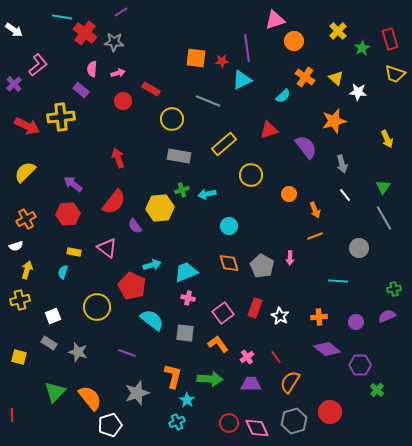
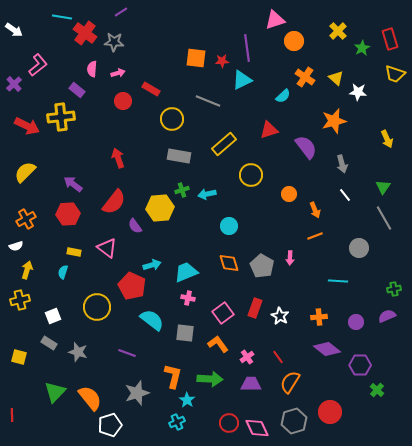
purple rectangle at (81, 90): moved 4 px left
red line at (276, 357): moved 2 px right
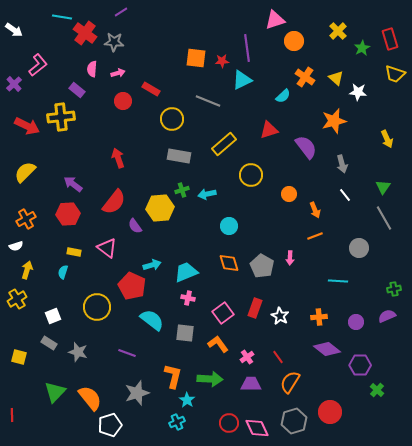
yellow cross at (20, 300): moved 3 px left, 1 px up; rotated 18 degrees counterclockwise
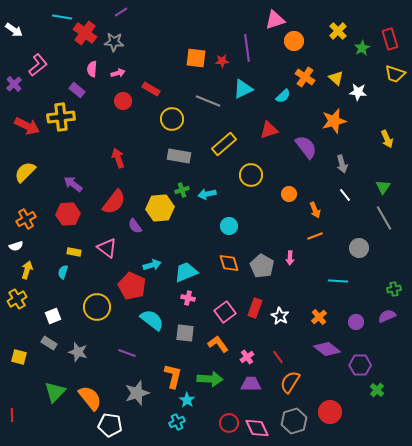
cyan triangle at (242, 80): moved 1 px right, 9 px down
pink square at (223, 313): moved 2 px right, 1 px up
orange cross at (319, 317): rotated 35 degrees counterclockwise
white pentagon at (110, 425): rotated 25 degrees clockwise
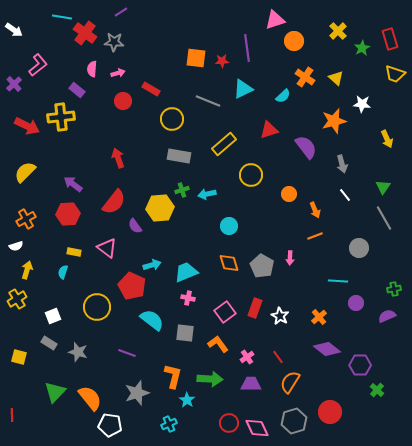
white star at (358, 92): moved 4 px right, 12 px down
purple circle at (356, 322): moved 19 px up
cyan cross at (177, 422): moved 8 px left, 2 px down
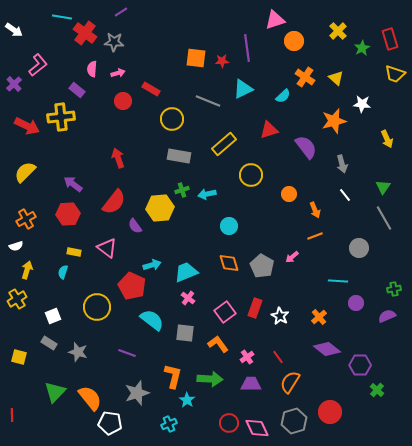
pink arrow at (290, 258): moved 2 px right, 1 px up; rotated 48 degrees clockwise
pink cross at (188, 298): rotated 24 degrees clockwise
white pentagon at (110, 425): moved 2 px up
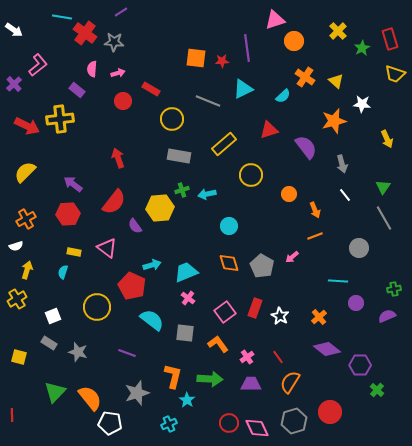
yellow triangle at (336, 78): moved 3 px down
yellow cross at (61, 117): moved 1 px left, 2 px down
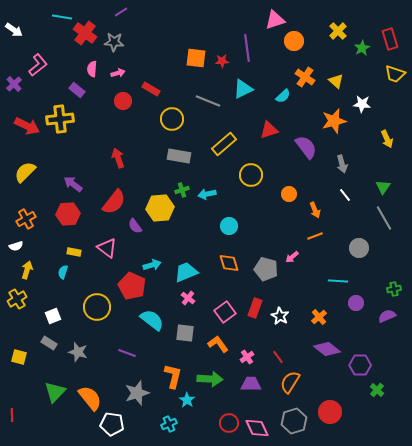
gray pentagon at (262, 266): moved 4 px right, 3 px down; rotated 15 degrees counterclockwise
white pentagon at (110, 423): moved 2 px right, 1 px down
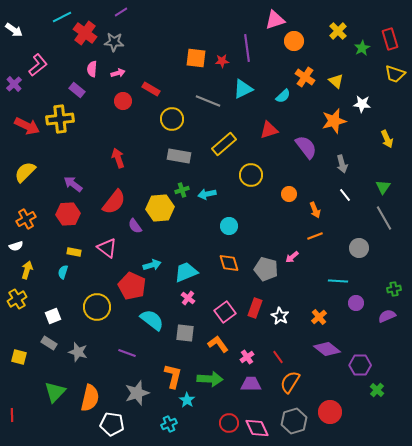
cyan line at (62, 17): rotated 36 degrees counterclockwise
orange semicircle at (90, 398): rotated 52 degrees clockwise
